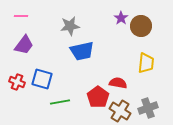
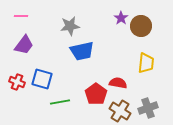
red pentagon: moved 2 px left, 3 px up
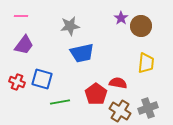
blue trapezoid: moved 2 px down
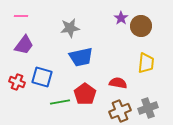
gray star: moved 2 px down
blue trapezoid: moved 1 px left, 4 px down
blue square: moved 2 px up
red pentagon: moved 11 px left
brown cross: rotated 35 degrees clockwise
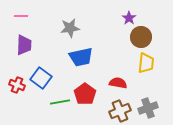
purple star: moved 8 px right
brown circle: moved 11 px down
purple trapezoid: rotated 35 degrees counterclockwise
blue square: moved 1 px left, 1 px down; rotated 20 degrees clockwise
red cross: moved 3 px down
